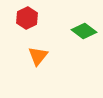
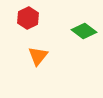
red hexagon: moved 1 px right
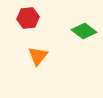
red hexagon: rotated 20 degrees clockwise
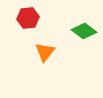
orange triangle: moved 7 px right, 4 px up
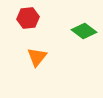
orange triangle: moved 8 px left, 5 px down
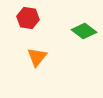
red hexagon: rotated 15 degrees clockwise
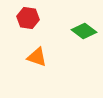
orange triangle: rotated 50 degrees counterclockwise
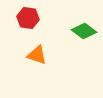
orange triangle: moved 2 px up
